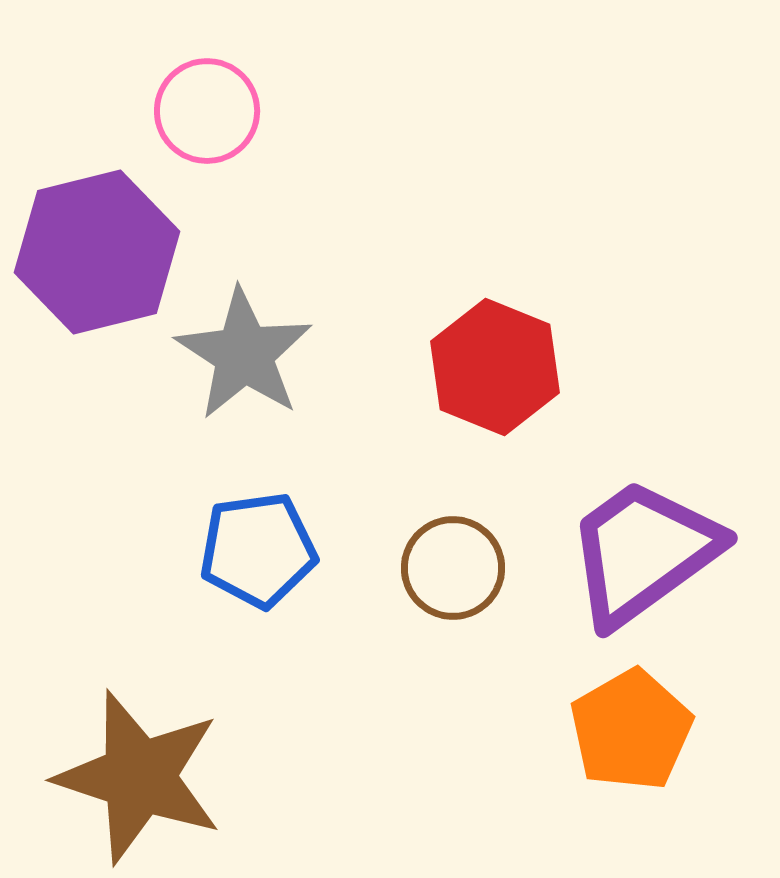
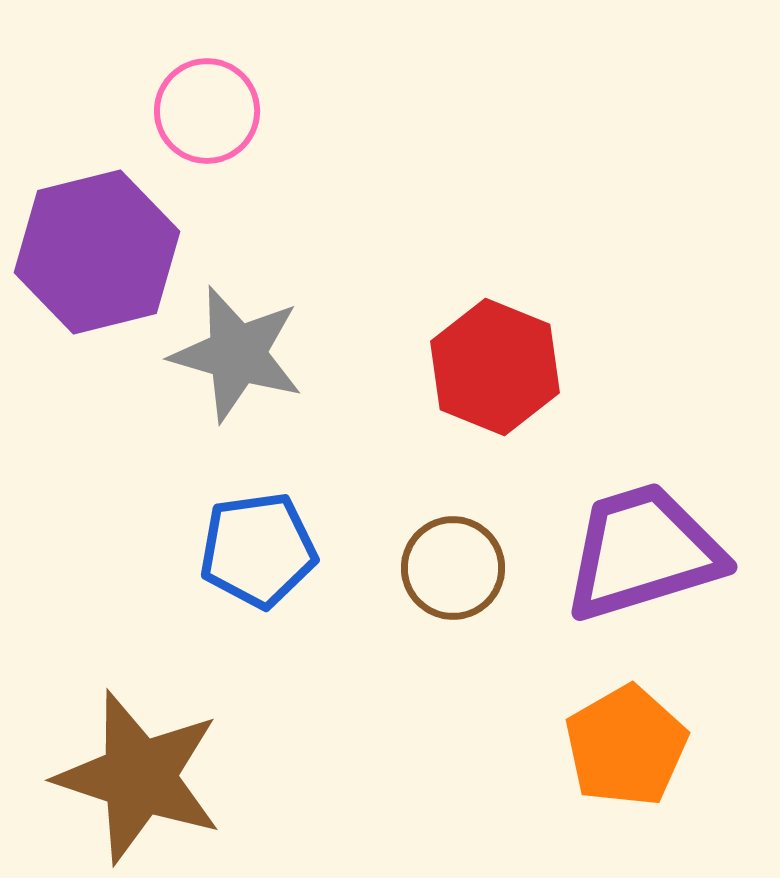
gray star: moved 7 px left; rotated 17 degrees counterclockwise
purple trapezoid: rotated 19 degrees clockwise
orange pentagon: moved 5 px left, 16 px down
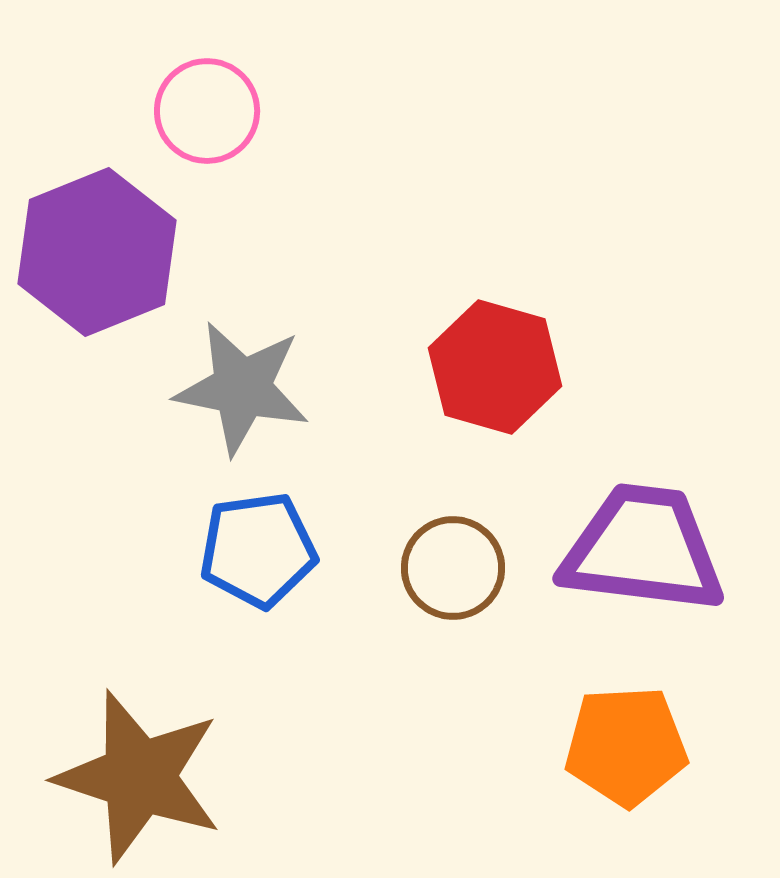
purple hexagon: rotated 8 degrees counterclockwise
gray star: moved 5 px right, 34 px down; rotated 5 degrees counterclockwise
red hexagon: rotated 6 degrees counterclockwise
purple trapezoid: moved 3 px up; rotated 24 degrees clockwise
orange pentagon: rotated 27 degrees clockwise
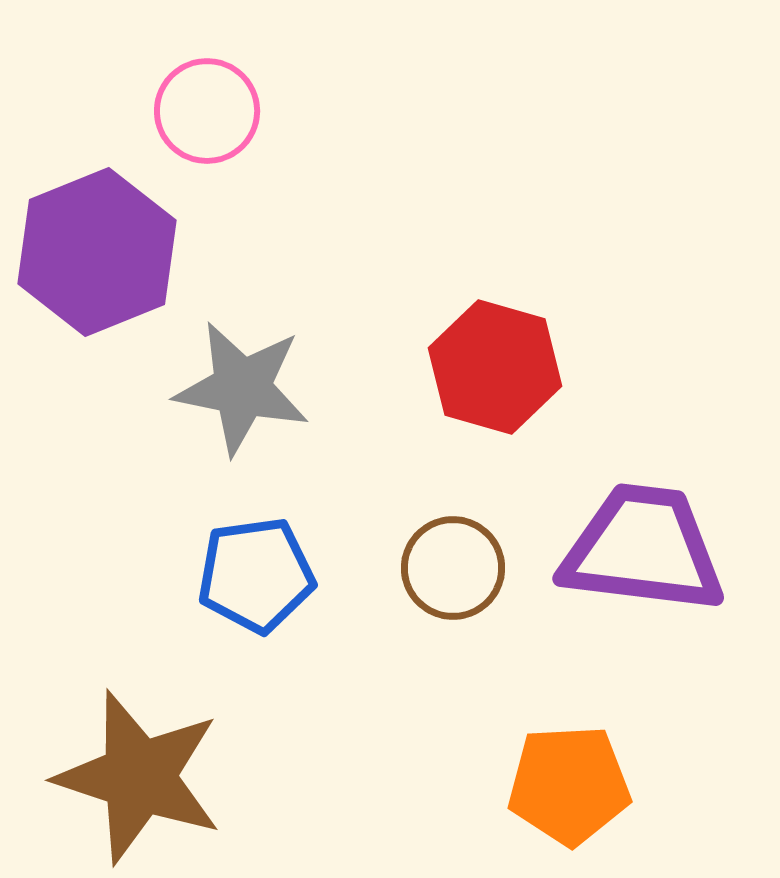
blue pentagon: moved 2 px left, 25 px down
orange pentagon: moved 57 px left, 39 px down
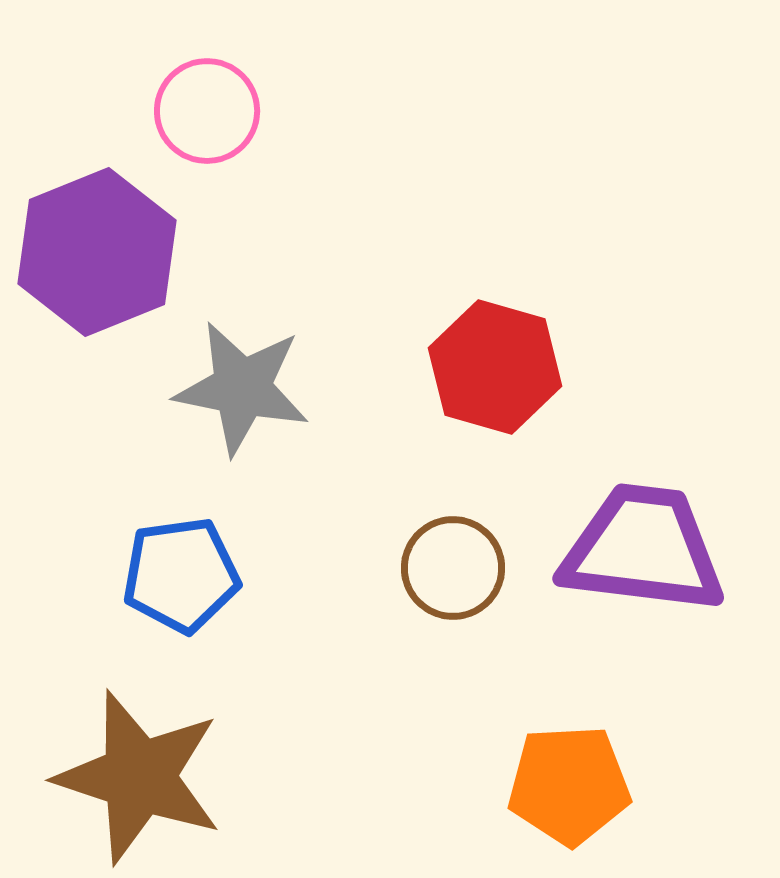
blue pentagon: moved 75 px left
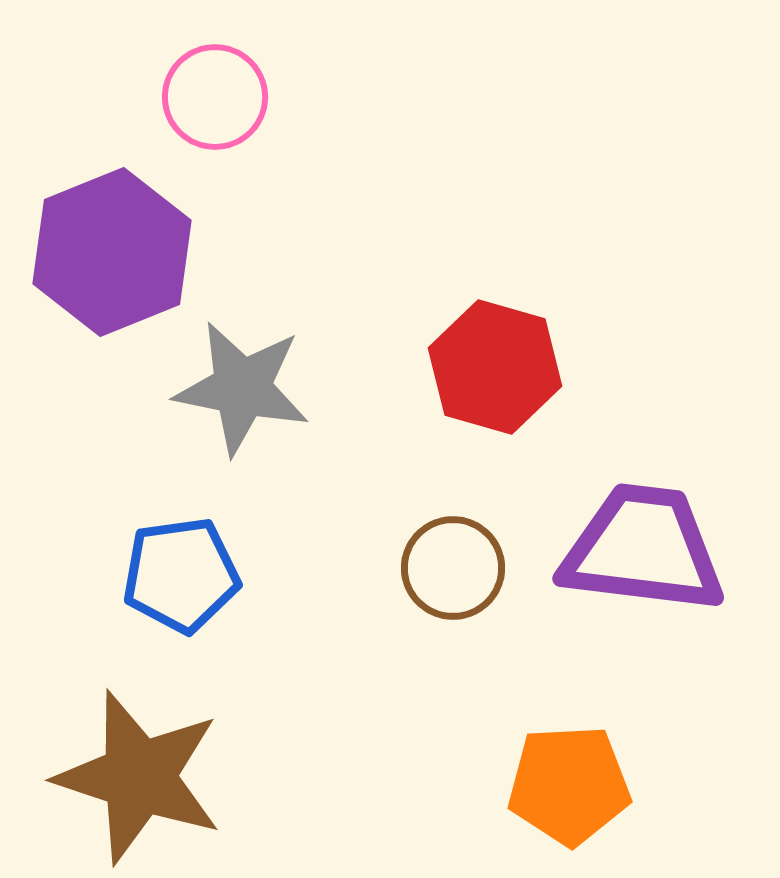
pink circle: moved 8 px right, 14 px up
purple hexagon: moved 15 px right
